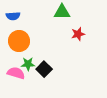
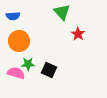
green triangle: rotated 48 degrees clockwise
red star: rotated 24 degrees counterclockwise
black square: moved 5 px right, 1 px down; rotated 21 degrees counterclockwise
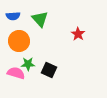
green triangle: moved 22 px left, 7 px down
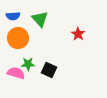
orange circle: moved 1 px left, 3 px up
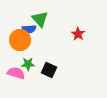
blue semicircle: moved 16 px right, 13 px down
orange circle: moved 2 px right, 2 px down
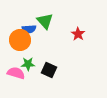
green triangle: moved 5 px right, 2 px down
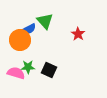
blue semicircle: rotated 24 degrees counterclockwise
green star: moved 3 px down
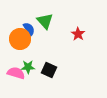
blue semicircle: rotated 96 degrees counterclockwise
orange circle: moved 1 px up
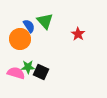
blue semicircle: moved 3 px up
black square: moved 8 px left, 2 px down
